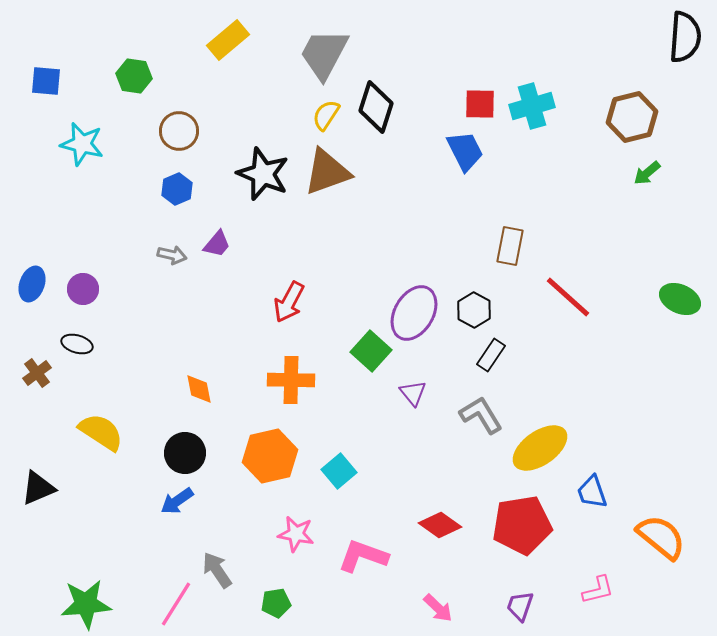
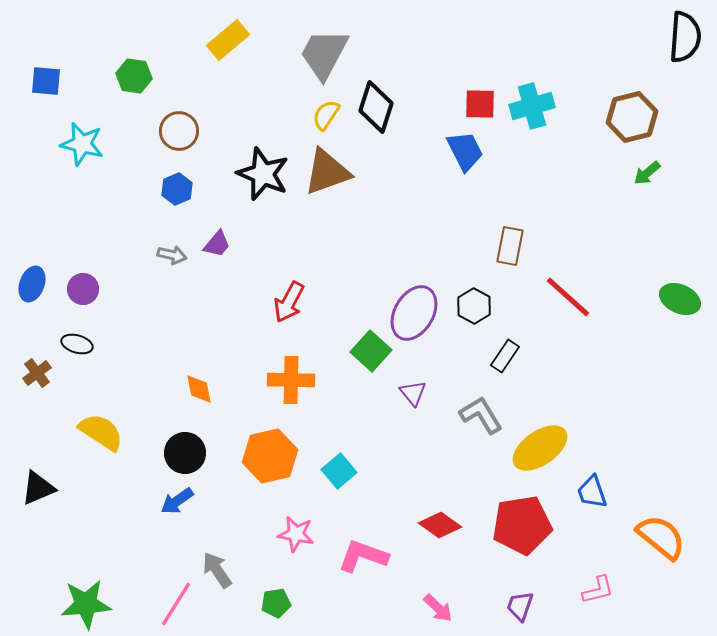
black hexagon at (474, 310): moved 4 px up
black rectangle at (491, 355): moved 14 px right, 1 px down
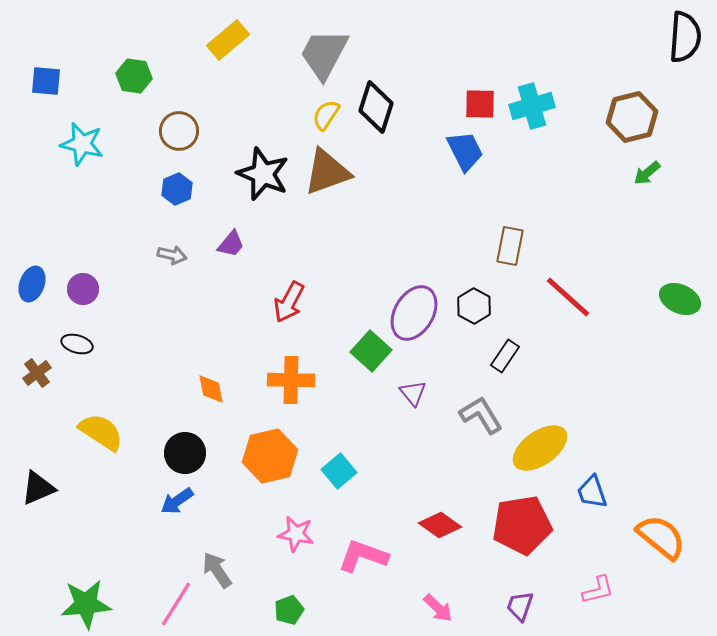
purple trapezoid at (217, 244): moved 14 px right
orange diamond at (199, 389): moved 12 px right
green pentagon at (276, 603): moved 13 px right, 7 px down; rotated 12 degrees counterclockwise
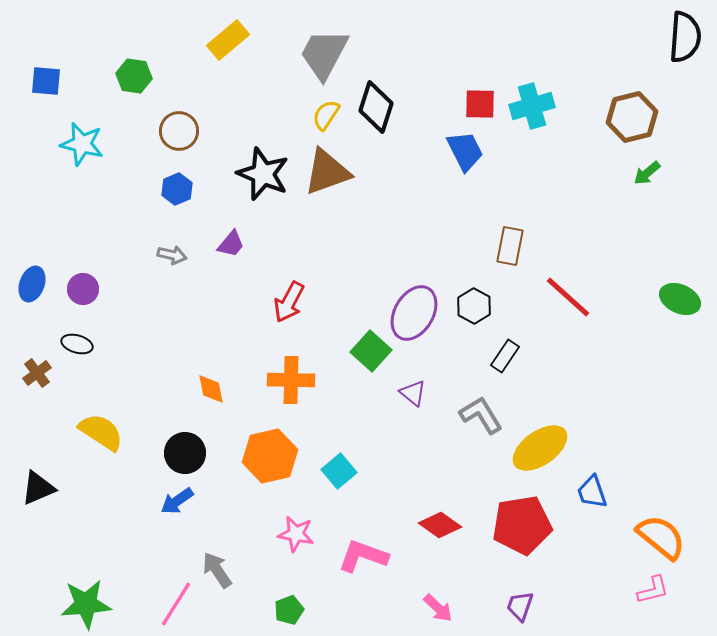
purple triangle at (413, 393): rotated 12 degrees counterclockwise
pink L-shape at (598, 590): moved 55 px right
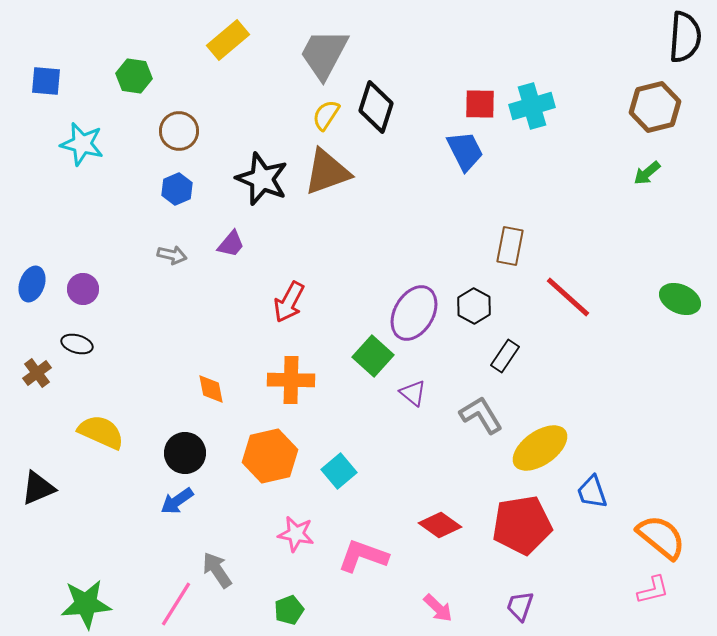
brown hexagon at (632, 117): moved 23 px right, 10 px up
black star at (263, 174): moved 1 px left, 5 px down
green square at (371, 351): moved 2 px right, 5 px down
yellow semicircle at (101, 432): rotated 9 degrees counterclockwise
